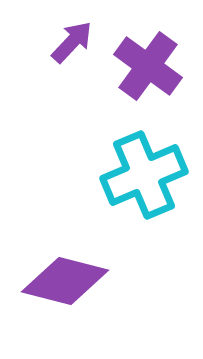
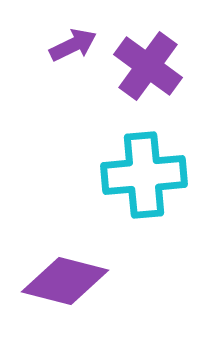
purple arrow: moved 1 px right, 3 px down; rotated 21 degrees clockwise
cyan cross: rotated 18 degrees clockwise
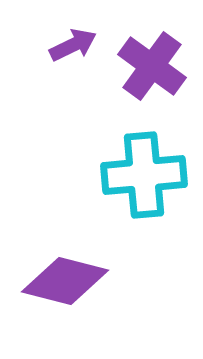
purple cross: moved 4 px right
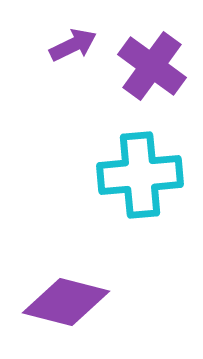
cyan cross: moved 4 px left
purple diamond: moved 1 px right, 21 px down
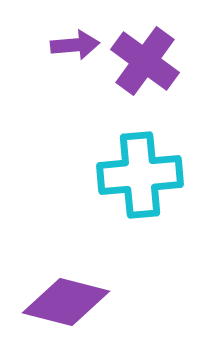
purple arrow: moved 2 px right; rotated 21 degrees clockwise
purple cross: moved 7 px left, 5 px up
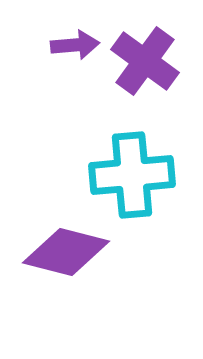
cyan cross: moved 8 px left
purple diamond: moved 50 px up
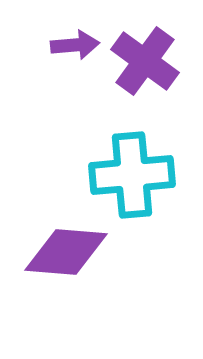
purple diamond: rotated 10 degrees counterclockwise
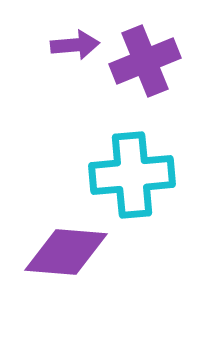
purple cross: rotated 32 degrees clockwise
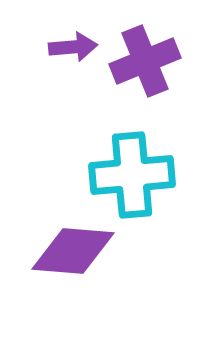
purple arrow: moved 2 px left, 2 px down
purple diamond: moved 7 px right, 1 px up
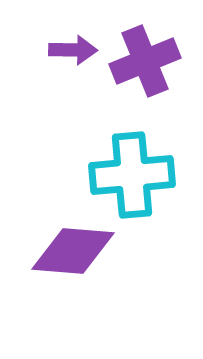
purple arrow: moved 3 px down; rotated 6 degrees clockwise
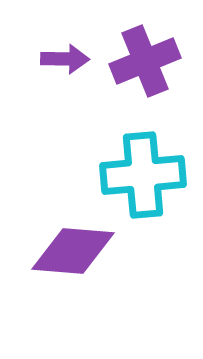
purple arrow: moved 8 px left, 9 px down
cyan cross: moved 11 px right
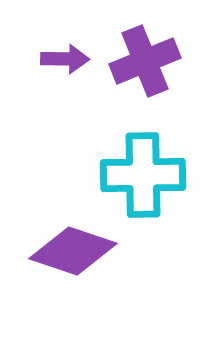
cyan cross: rotated 4 degrees clockwise
purple diamond: rotated 14 degrees clockwise
